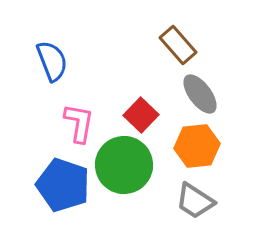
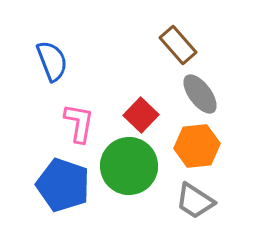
green circle: moved 5 px right, 1 px down
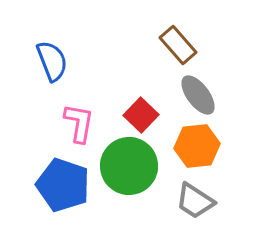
gray ellipse: moved 2 px left, 1 px down
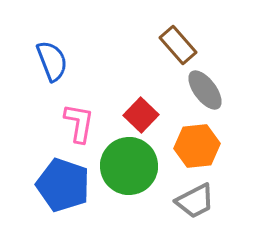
gray ellipse: moved 7 px right, 5 px up
gray trapezoid: rotated 60 degrees counterclockwise
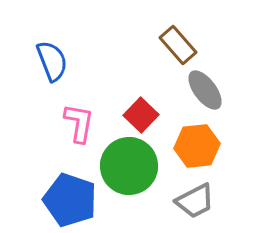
blue pentagon: moved 7 px right, 15 px down
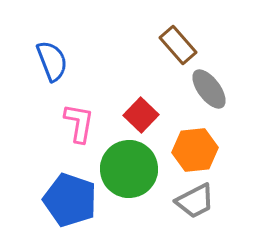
gray ellipse: moved 4 px right, 1 px up
orange hexagon: moved 2 px left, 4 px down
green circle: moved 3 px down
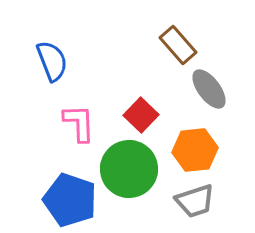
pink L-shape: rotated 12 degrees counterclockwise
gray trapezoid: rotated 9 degrees clockwise
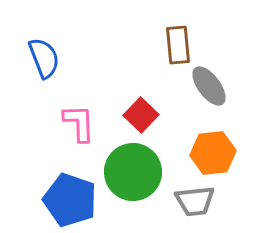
brown rectangle: rotated 36 degrees clockwise
blue semicircle: moved 8 px left, 3 px up
gray ellipse: moved 3 px up
orange hexagon: moved 18 px right, 3 px down
green circle: moved 4 px right, 3 px down
gray trapezoid: rotated 12 degrees clockwise
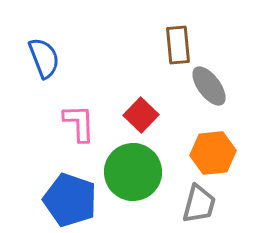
gray trapezoid: moved 4 px right, 3 px down; rotated 69 degrees counterclockwise
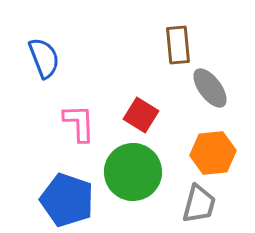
gray ellipse: moved 1 px right, 2 px down
red square: rotated 12 degrees counterclockwise
blue pentagon: moved 3 px left
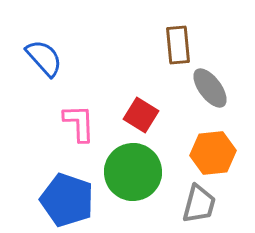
blue semicircle: rotated 21 degrees counterclockwise
